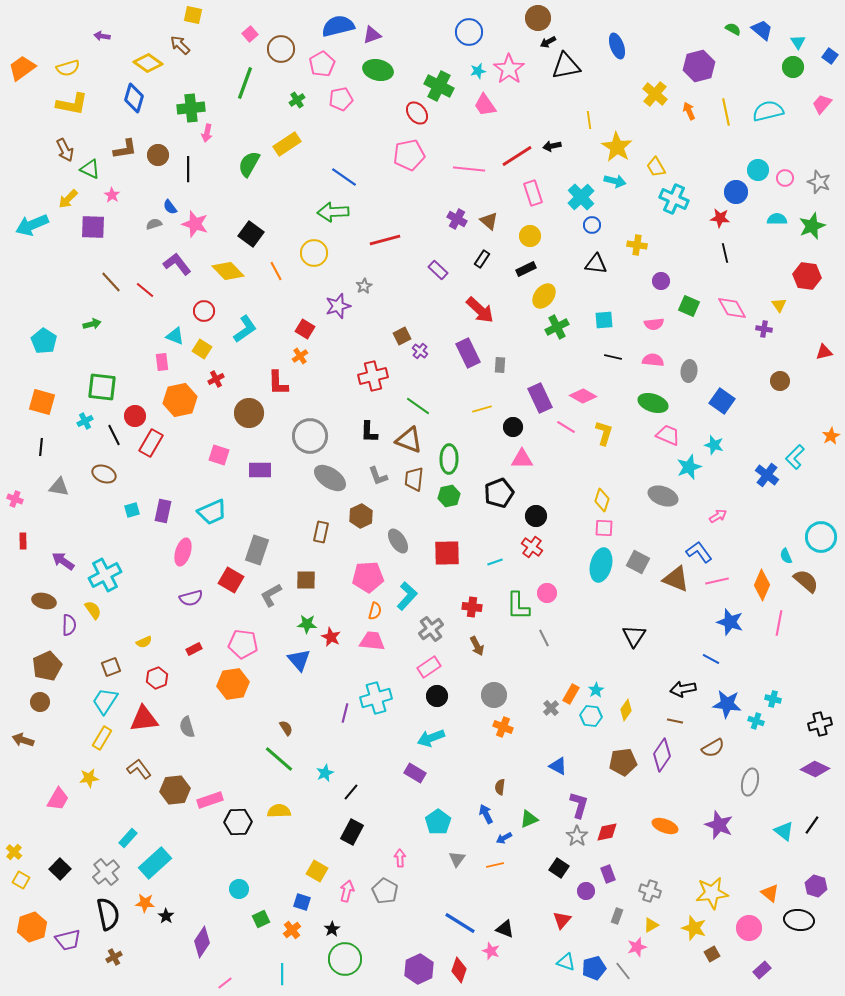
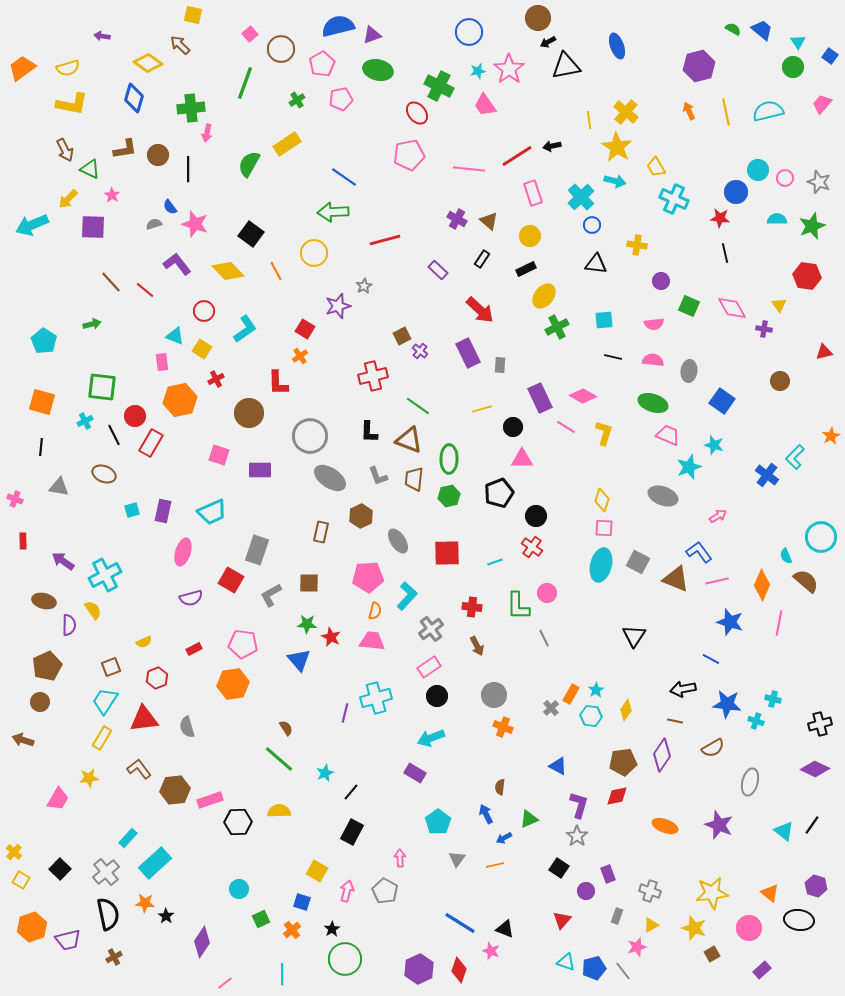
yellow cross at (655, 94): moved 29 px left, 18 px down
brown square at (306, 580): moved 3 px right, 3 px down
red diamond at (607, 832): moved 10 px right, 36 px up
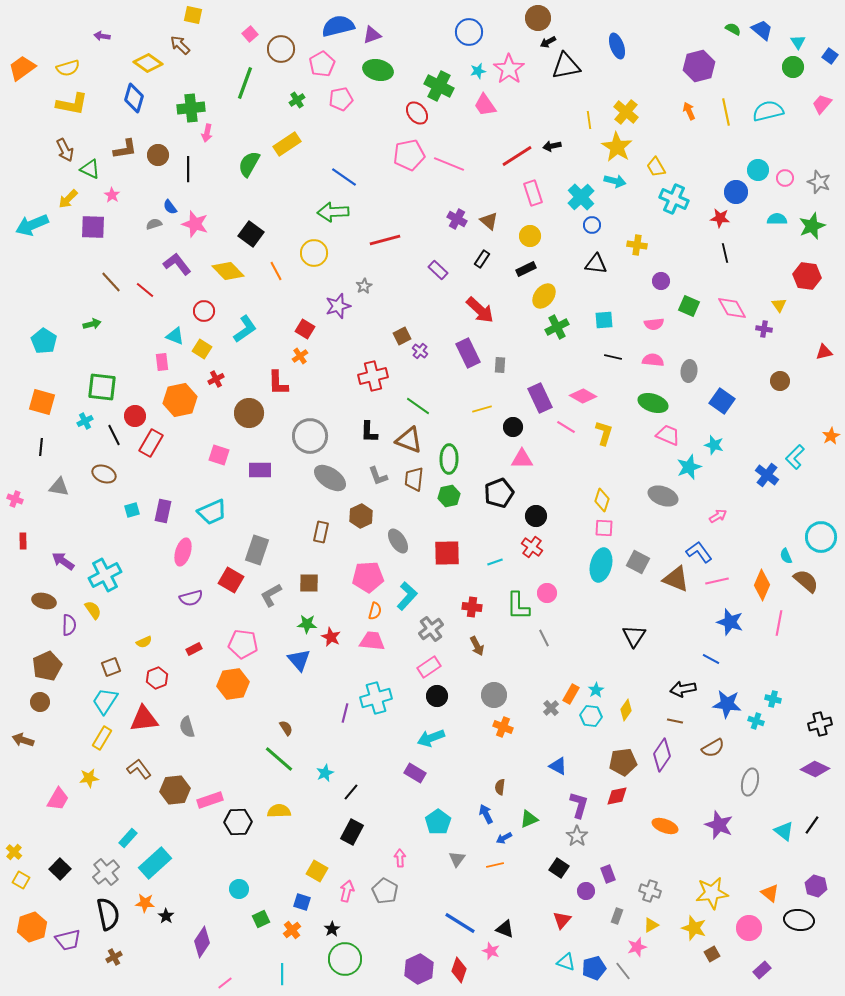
pink line at (469, 169): moved 20 px left, 5 px up; rotated 16 degrees clockwise
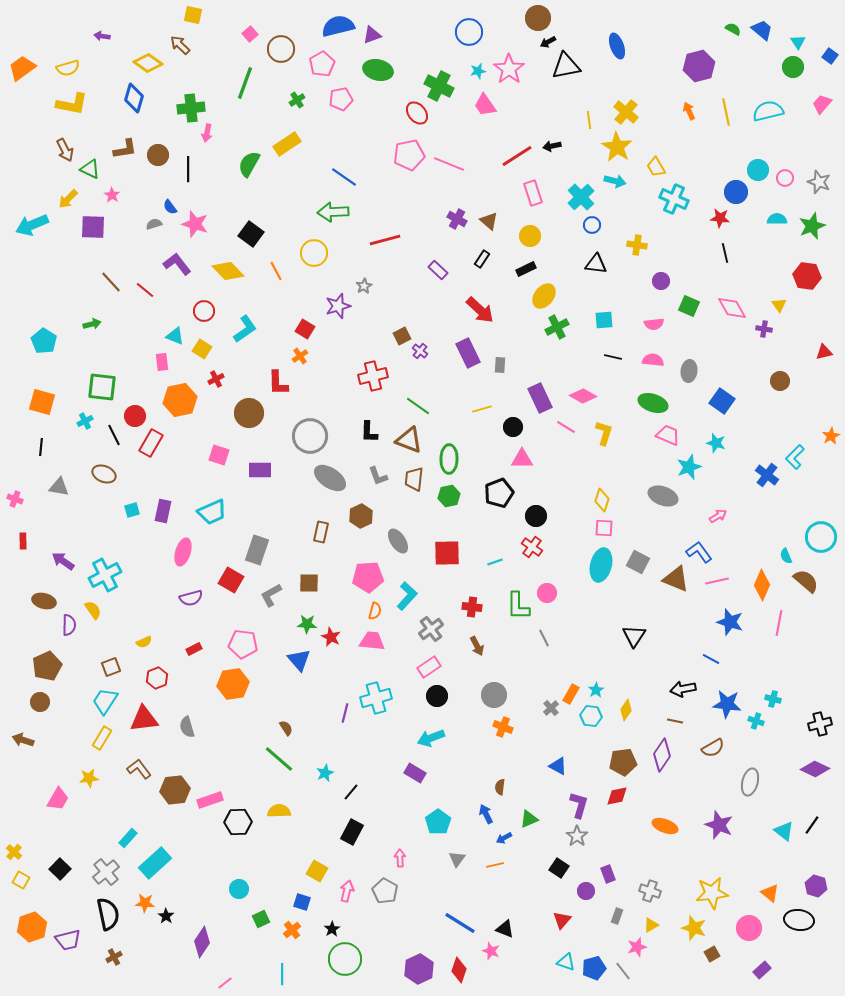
cyan star at (714, 445): moved 2 px right, 2 px up
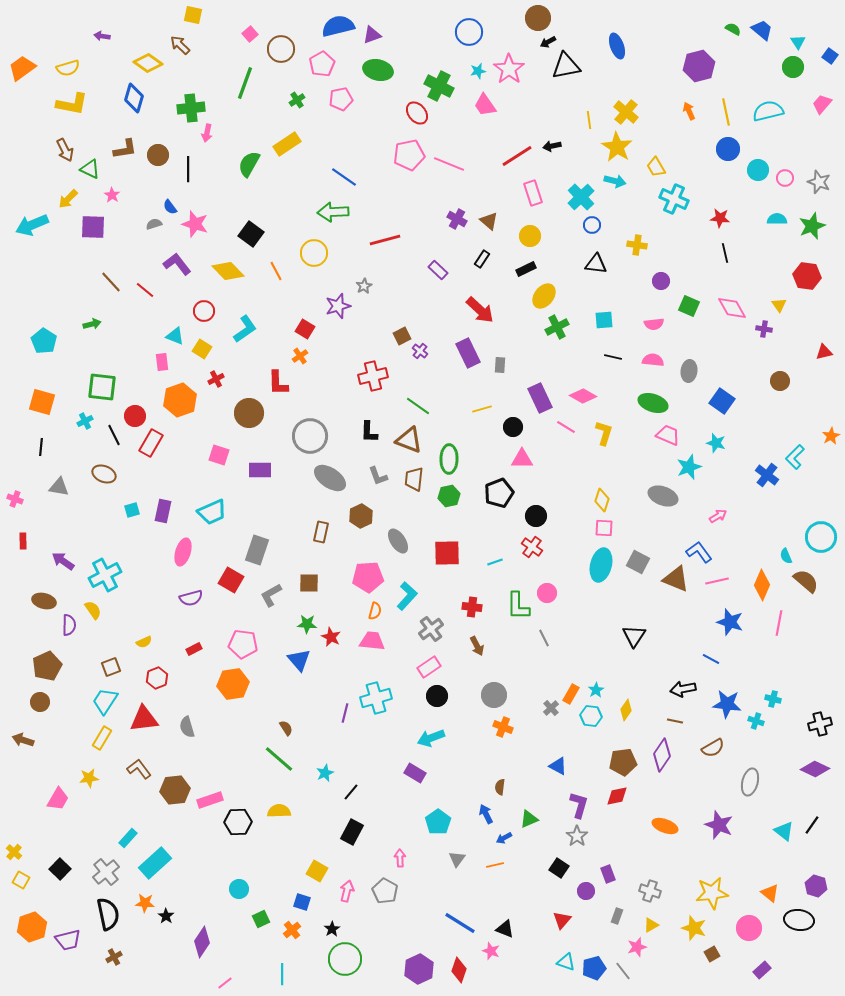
blue circle at (736, 192): moved 8 px left, 43 px up
orange hexagon at (180, 400): rotated 8 degrees counterclockwise
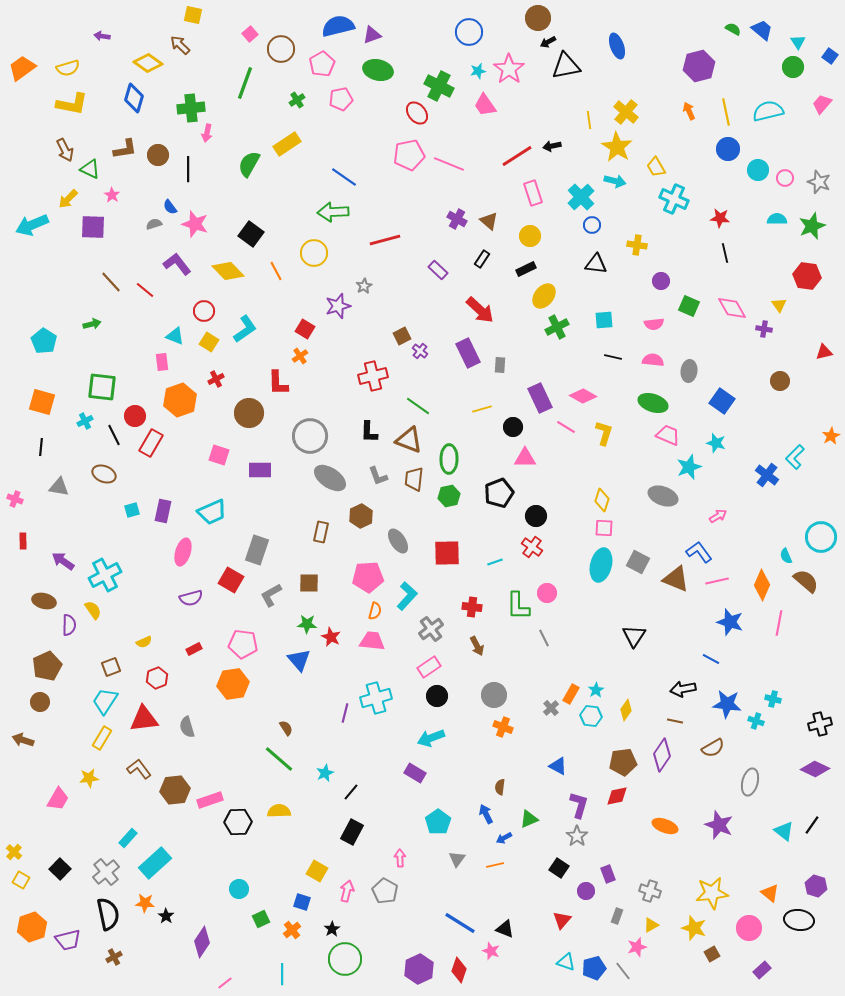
yellow square at (202, 349): moved 7 px right, 7 px up
pink triangle at (522, 459): moved 3 px right, 1 px up
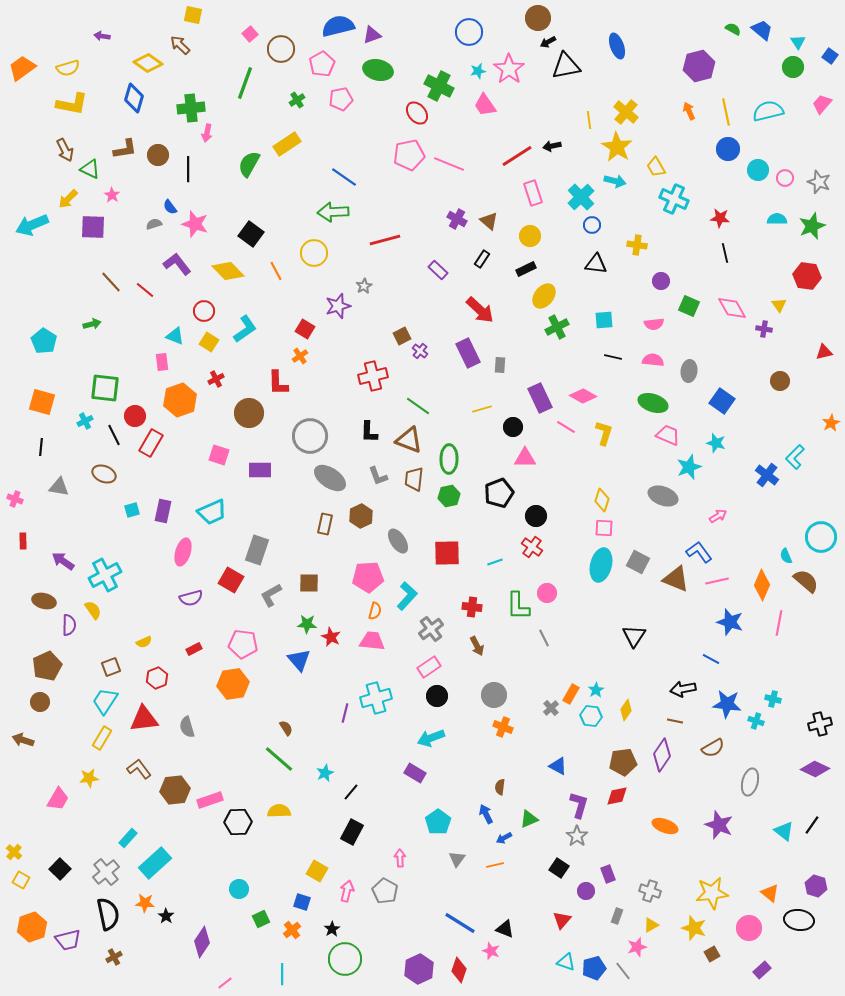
green square at (102, 387): moved 3 px right, 1 px down
orange star at (831, 436): moved 13 px up
brown rectangle at (321, 532): moved 4 px right, 8 px up
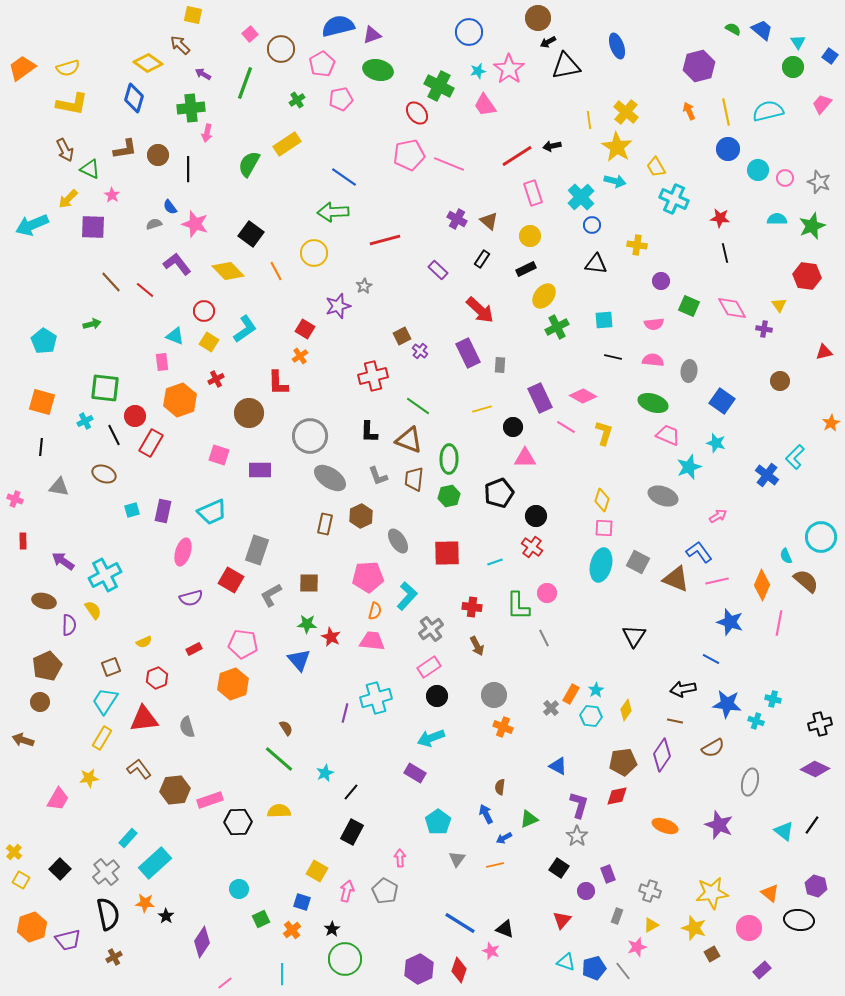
purple arrow at (102, 36): moved 101 px right, 38 px down; rotated 21 degrees clockwise
orange hexagon at (233, 684): rotated 12 degrees counterclockwise
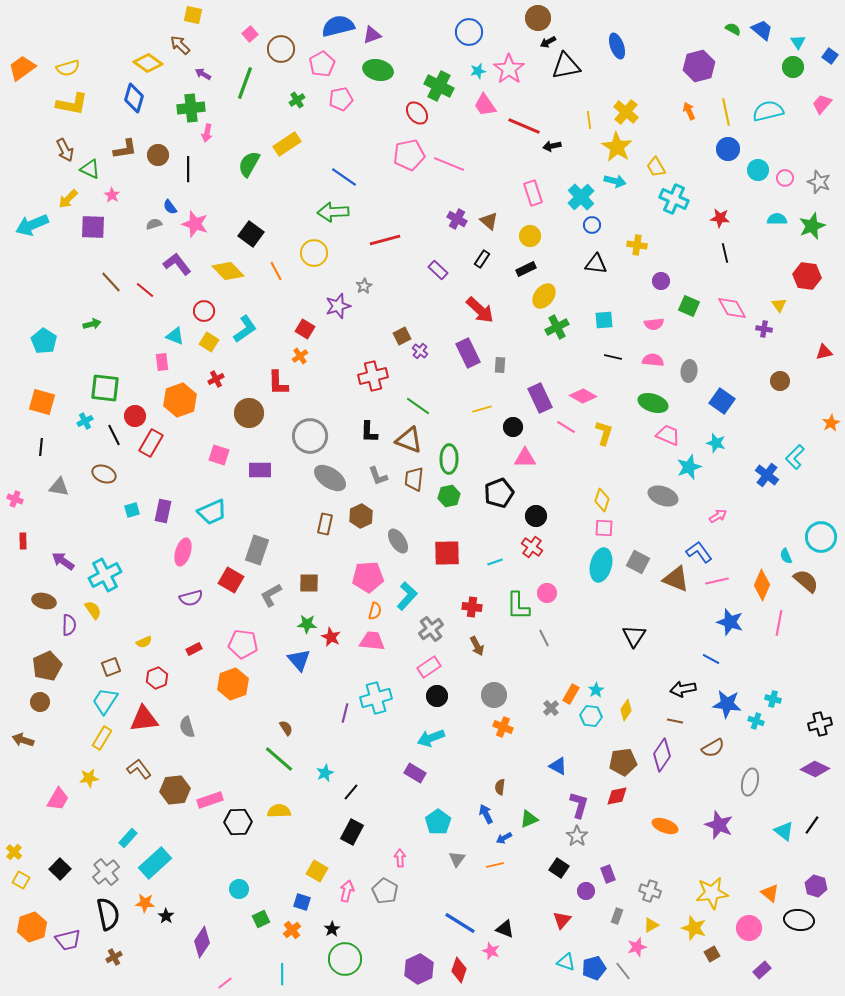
red line at (517, 156): moved 7 px right, 30 px up; rotated 56 degrees clockwise
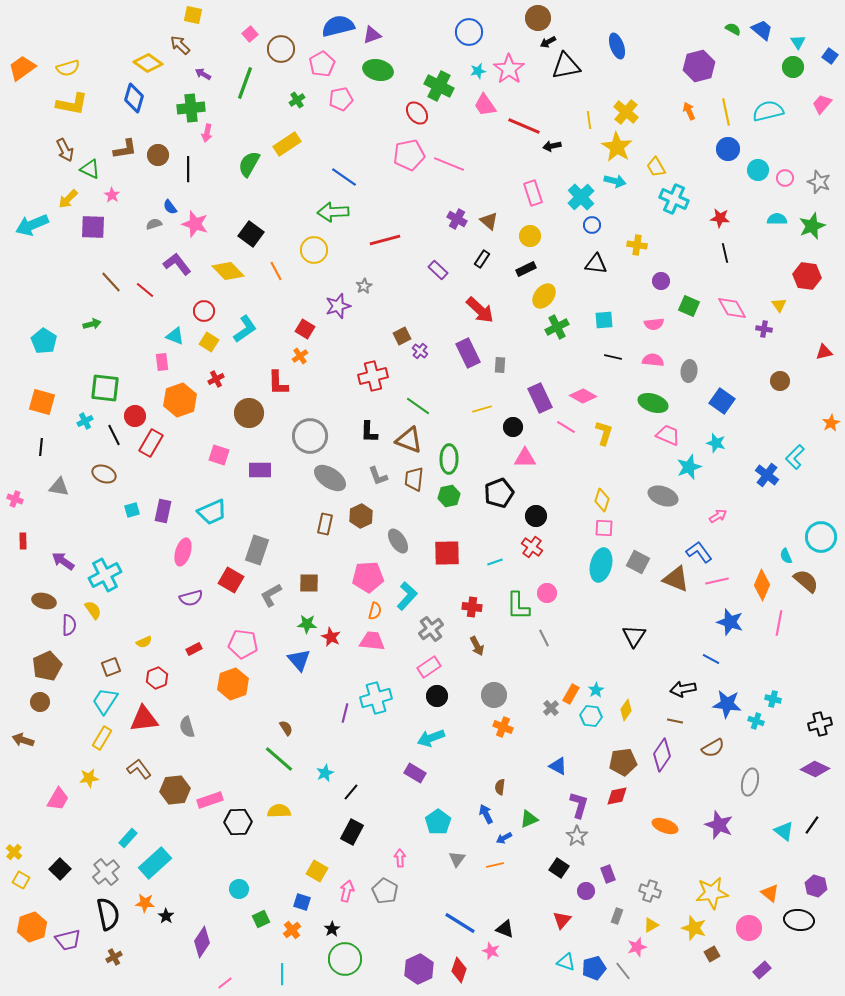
yellow circle at (314, 253): moved 3 px up
